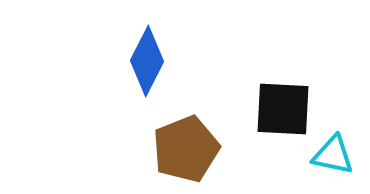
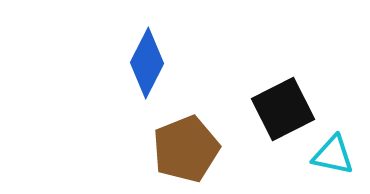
blue diamond: moved 2 px down
black square: rotated 30 degrees counterclockwise
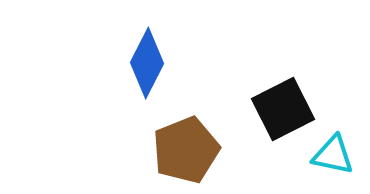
brown pentagon: moved 1 px down
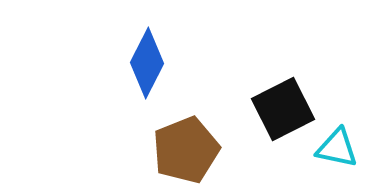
cyan triangle: moved 4 px right, 7 px up
